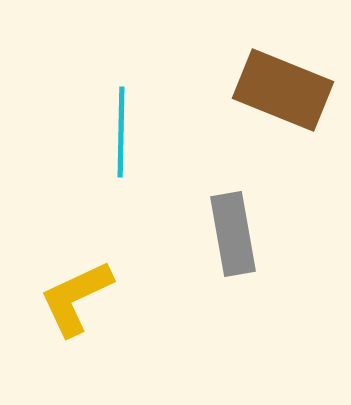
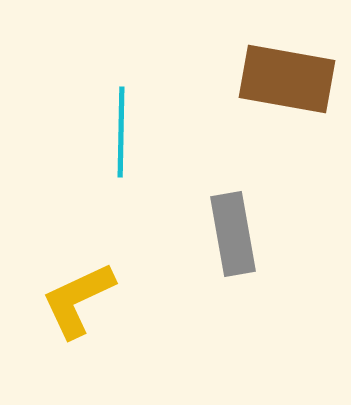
brown rectangle: moved 4 px right, 11 px up; rotated 12 degrees counterclockwise
yellow L-shape: moved 2 px right, 2 px down
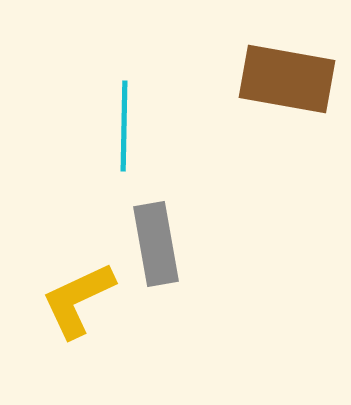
cyan line: moved 3 px right, 6 px up
gray rectangle: moved 77 px left, 10 px down
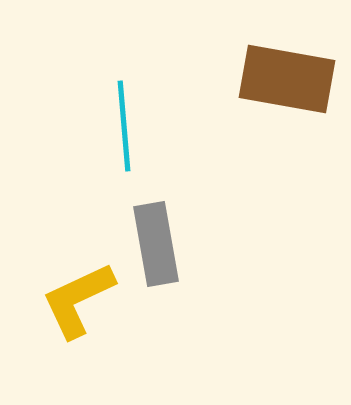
cyan line: rotated 6 degrees counterclockwise
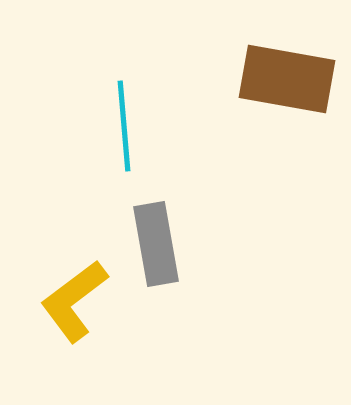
yellow L-shape: moved 4 px left, 1 px down; rotated 12 degrees counterclockwise
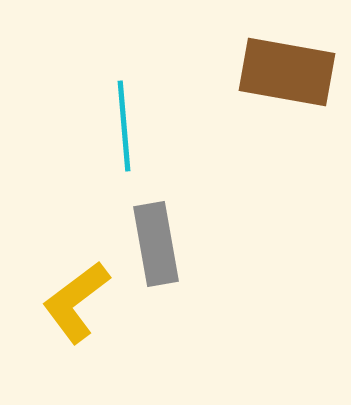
brown rectangle: moved 7 px up
yellow L-shape: moved 2 px right, 1 px down
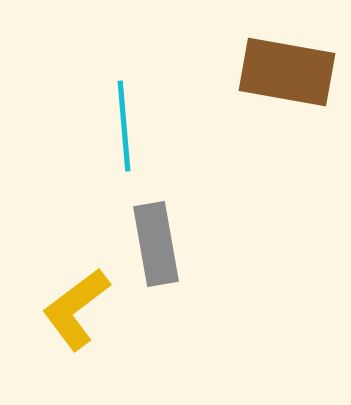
yellow L-shape: moved 7 px down
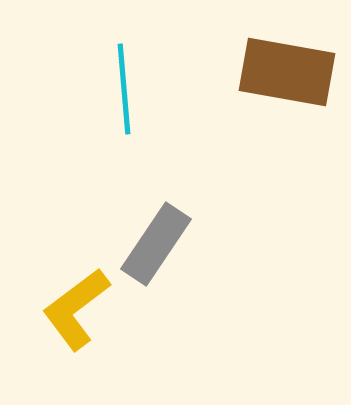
cyan line: moved 37 px up
gray rectangle: rotated 44 degrees clockwise
